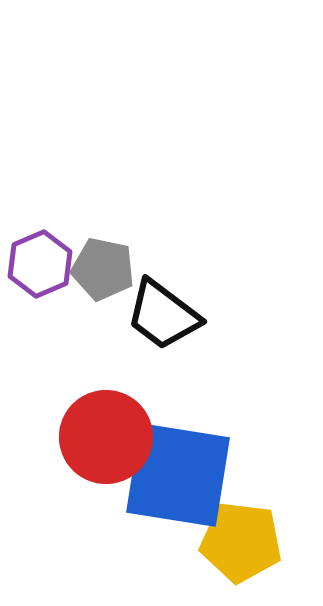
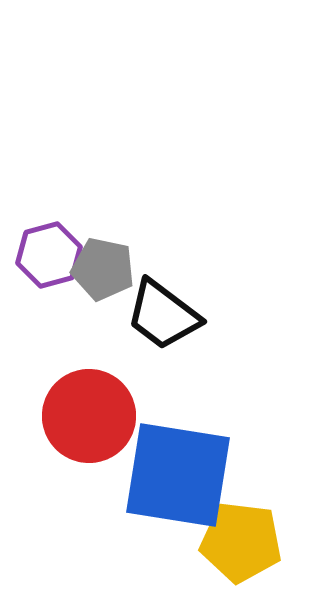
purple hexagon: moved 9 px right, 9 px up; rotated 8 degrees clockwise
red circle: moved 17 px left, 21 px up
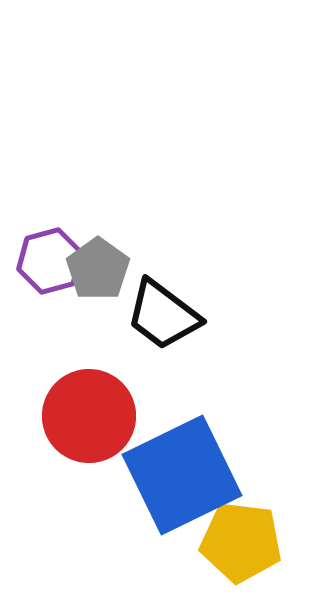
purple hexagon: moved 1 px right, 6 px down
gray pentagon: moved 5 px left; rotated 24 degrees clockwise
blue square: moved 4 px right; rotated 35 degrees counterclockwise
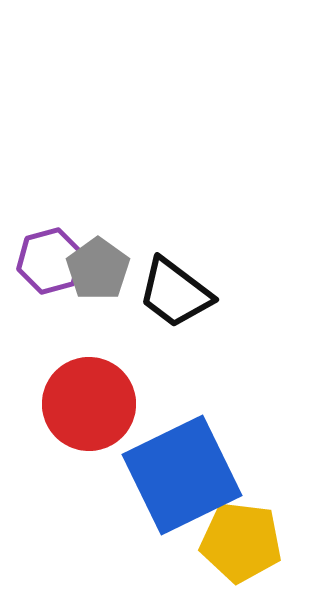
black trapezoid: moved 12 px right, 22 px up
red circle: moved 12 px up
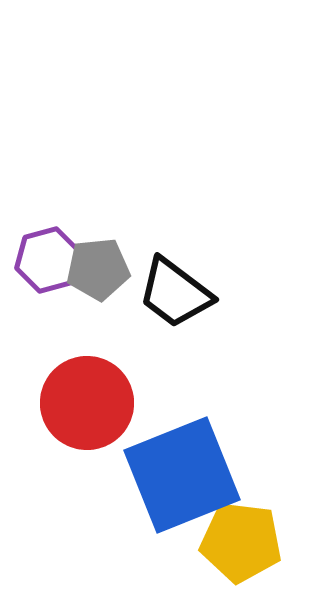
purple hexagon: moved 2 px left, 1 px up
gray pentagon: rotated 30 degrees clockwise
red circle: moved 2 px left, 1 px up
blue square: rotated 4 degrees clockwise
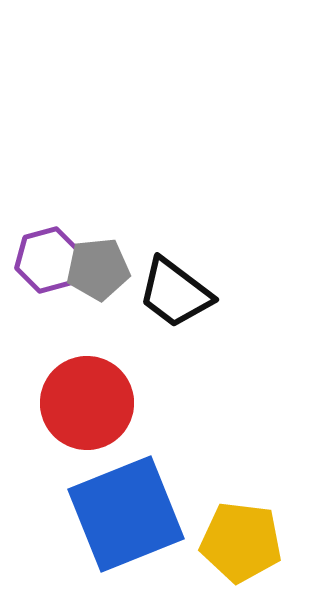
blue square: moved 56 px left, 39 px down
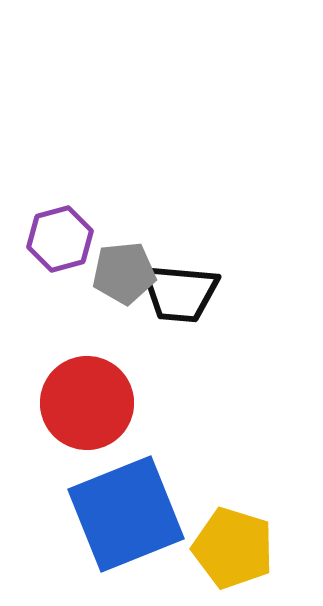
purple hexagon: moved 12 px right, 21 px up
gray pentagon: moved 26 px right, 4 px down
black trapezoid: moved 5 px right; rotated 32 degrees counterclockwise
yellow pentagon: moved 8 px left, 6 px down; rotated 10 degrees clockwise
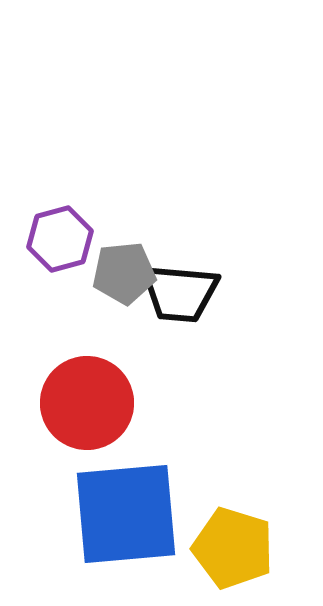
blue square: rotated 17 degrees clockwise
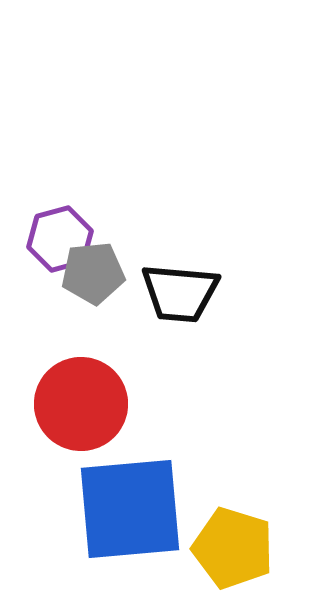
gray pentagon: moved 31 px left
red circle: moved 6 px left, 1 px down
blue square: moved 4 px right, 5 px up
